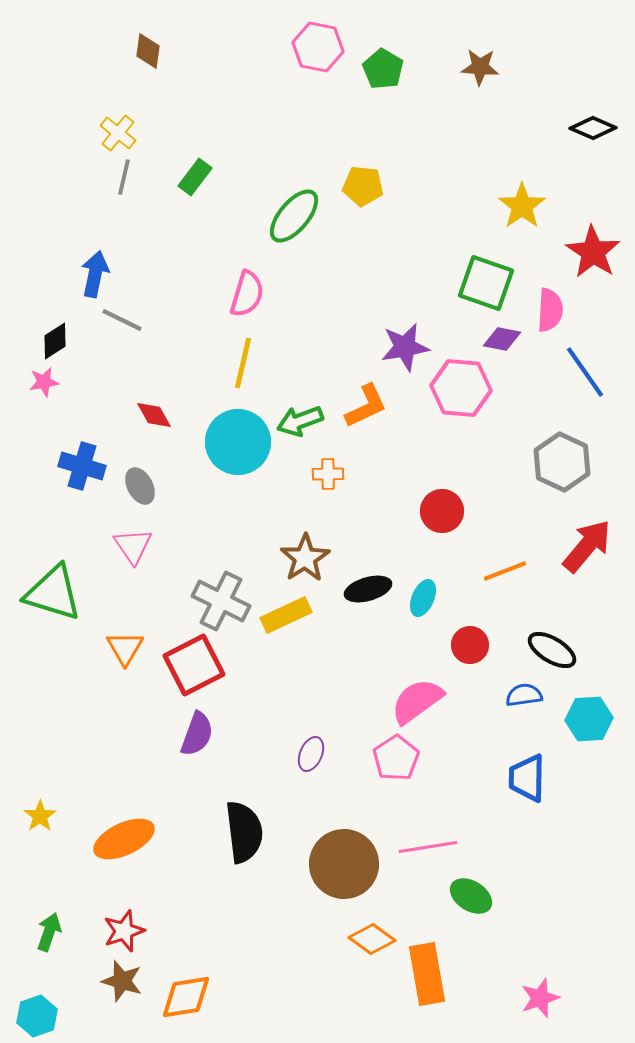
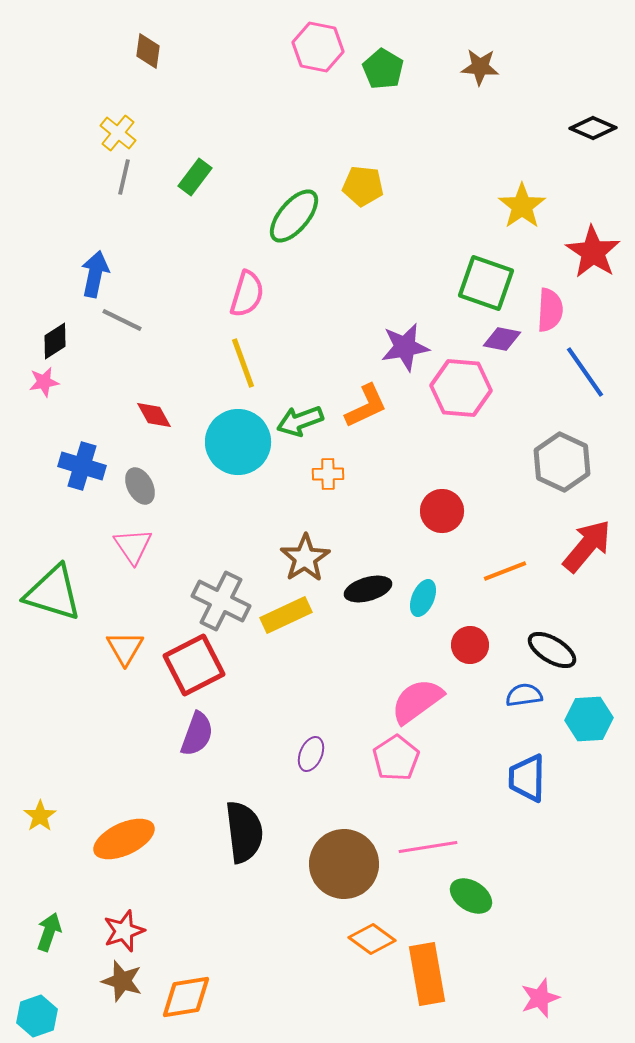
yellow line at (243, 363): rotated 33 degrees counterclockwise
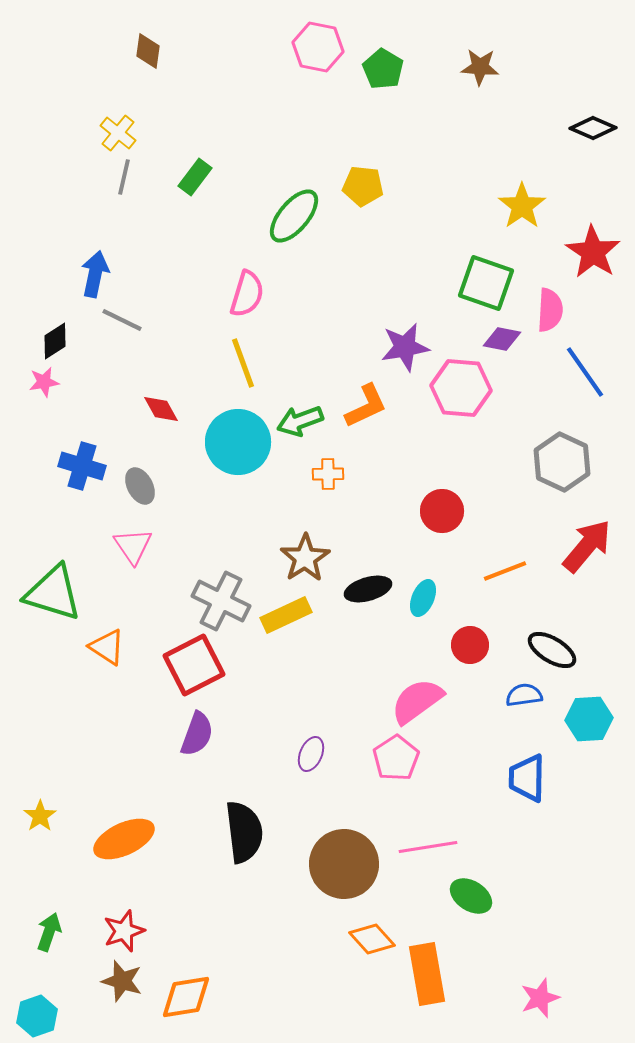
red diamond at (154, 415): moved 7 px right, 6 px up
orange triangle at (125, 648): moved 18 px left, 1 px up; rotated 27 degrees counterclockwise
orange diamond at (372, 939): rotated 12 degrees clockwise
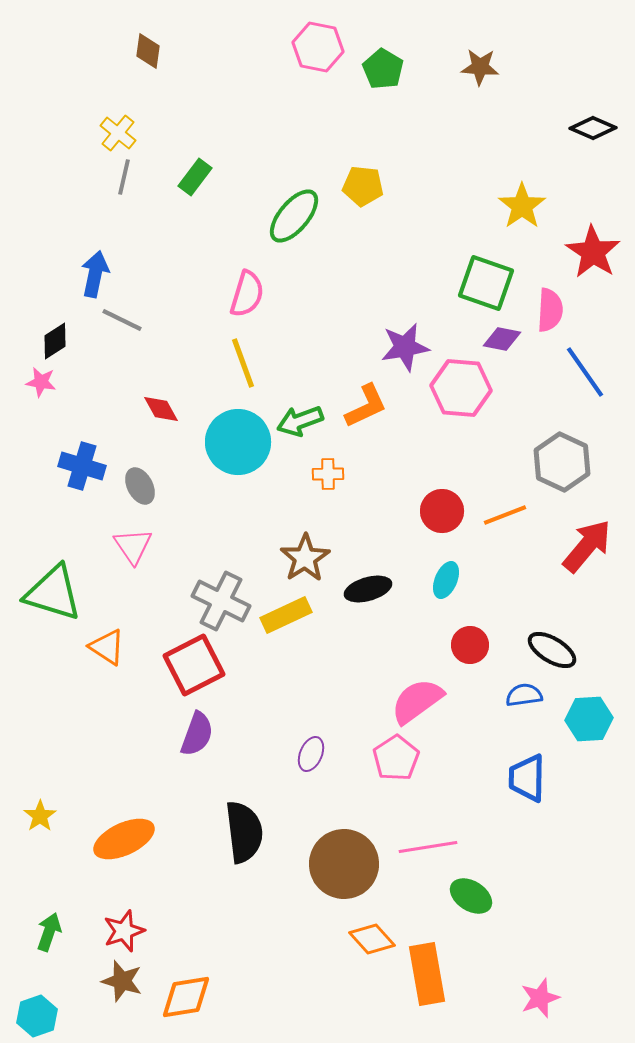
pink star at (44, 382): moved 3 px left; rotated 20 degrees clockwise
orange line at (505, 571): moved 56 px up
cyan ellipse at (423, 598): moved 23 px right, 18 px up
